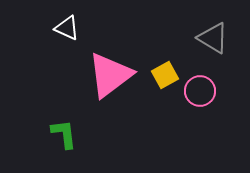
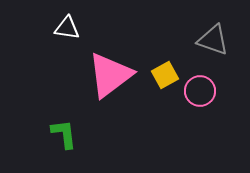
white triangle: rotated 16 degrees counterclockwise
gray triangle: moved 2 px down; rotated 12 degrees counterclockwise
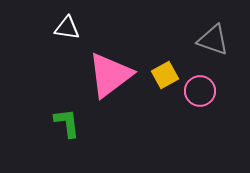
green L-shape: moved 3 px right, 11 px up
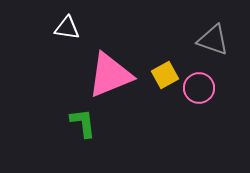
pink triangle: rotated 15 degrees clockwise
pink circle: moved 1 px left, 3 px up
green L-shape: moved 16 px right
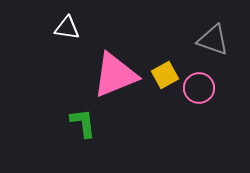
pink triangle: moved 5 px right
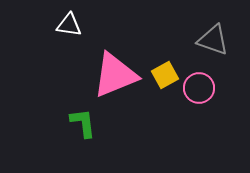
white triangle: moved 2 px right, 3 px up
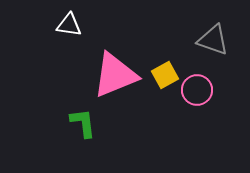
pink circle: moved 2 px left, 2 px down
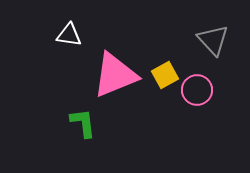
white triangle: moved 10 px down
gray triangle: rotated 28 degrees clockwise
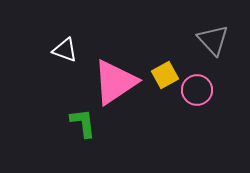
white triangle: moved 4 px left, 15 px down; rotated 12 degrees clockwise
pink triangle: moved 7 px down; rotated 12 degrees counterclockwise
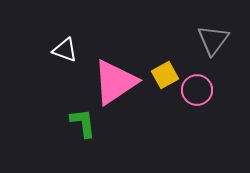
gray triangle: rotated 20 degrees clockwise
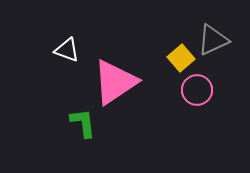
gray triangle: rotated 28 degrees clockwise
white triangle: moved 2 px right
yellow square: moved 16 px right, 17 px up; rotated 12 degrees counterclockwise
